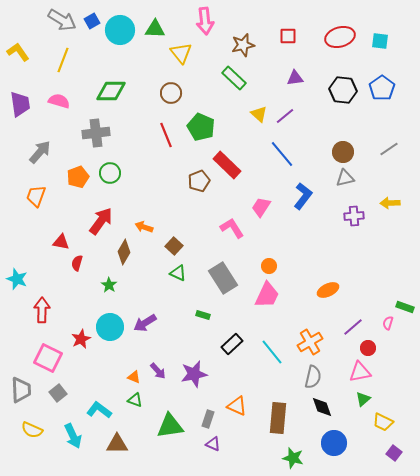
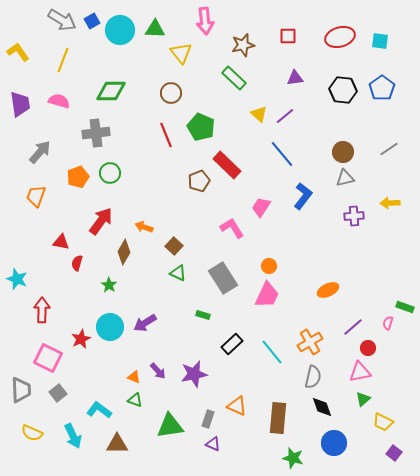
yellow semicircle at (32, 430): moved 3 px down
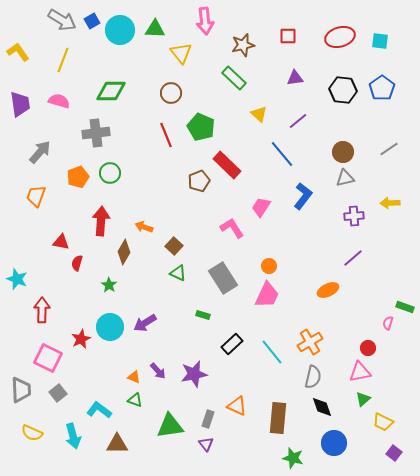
purple line at (285, 116): moved 13 px right, 5 px down
red arrow at (101, 221): rotated 32 degrees counterclockwise
purple line at (353, 327): moved 69 px up
cyan arrow at (73, 436): rotated 10 degrees clockwise
purple triangle at (213, 444): moved 7 px left; rotated 28 degrees clockwise
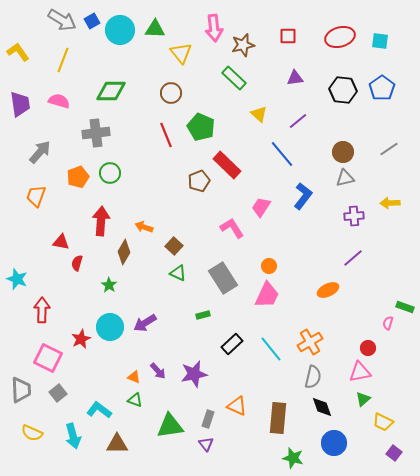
pink arrow at (205, 21): moved 9 px right, 7 px down
green rectangle at (203, 315): rotated 32 degrees counterclockwise
cyan line at (272, 352): moved 1 px left, 3 px up
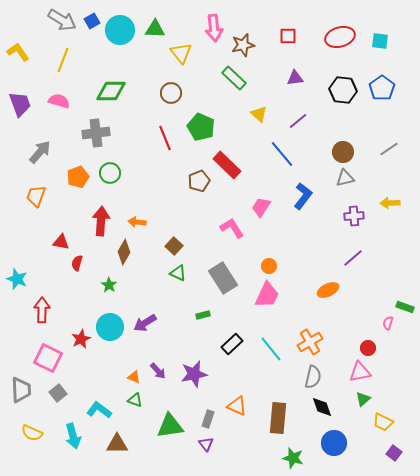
purple trapezoid at (20, 104): rotated 12 degrees counterclockwise
red line at (166, 135): moved 1 px left, 3 px down
orange arrow at (144, 227): moved 7 px left, 5 px up; rotated 12 degrees counterclockwise
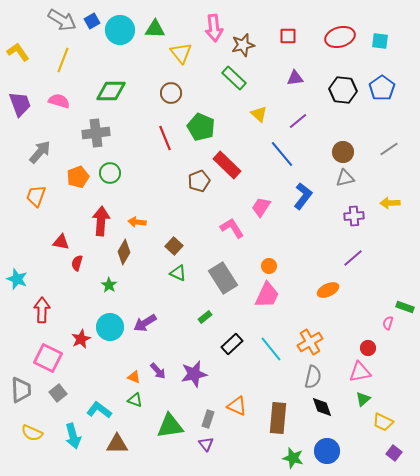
green rectangle at (203, 315): moved 2 px right, 2 px down; rotated 24 degrees counterclockwise
blue circle at (334, 443): moved 7 px left, 8 px down
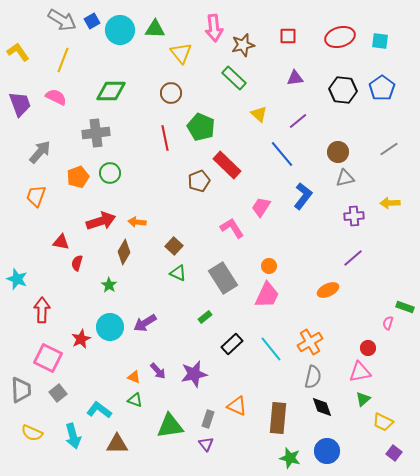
pink semicircle at (59, 101): moved 3 px left, 4 px up; rotated 10 degrees clockwise
red line at (165, 138): rotated 10 degrees clockwise
brown circle at (343, 152): moved 5 px left
red arrow at (101, 221): rotated 68 degrees clockwise
green star at (293, 458): moved 3 px left
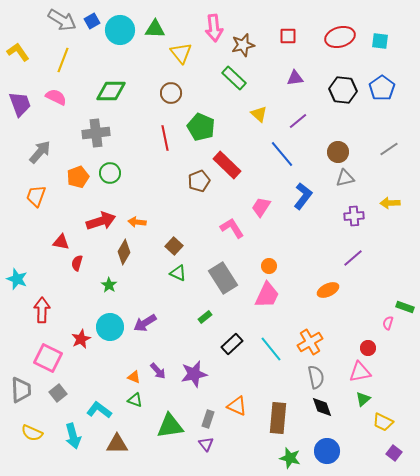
gray semicircle at (313, 377): moved 3 px right; rotated 25 degrees counterclockwise
